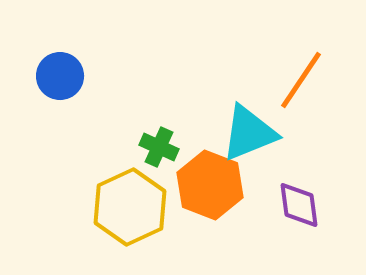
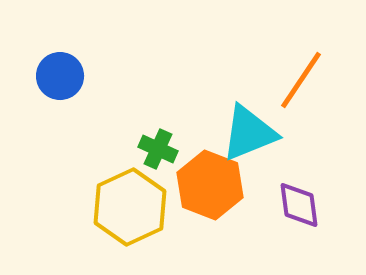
green cross: moved 1 px left, 2 px down
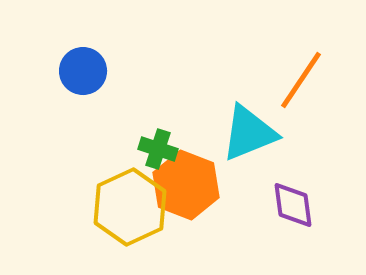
blue circle: moved 23 px right, 5 px up
green cross: rotated 6 degrees counterclockwise
orange hexagon: moved 24 px left
purple diamond: moved 6 px left
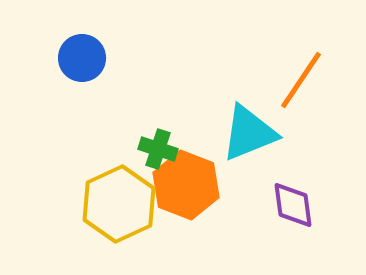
blue circle: moved 1 px left, 13 px up
yellow hexagon: moved 11 px left, 3 px up
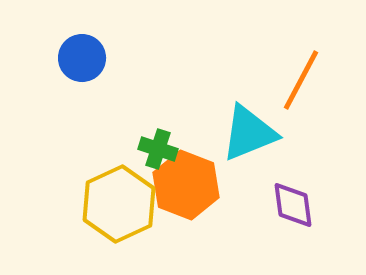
orange line: rotated 6 degrees counterclockwise
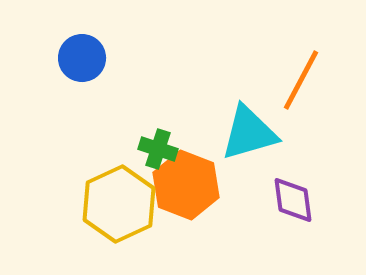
cyan triangle: rotated 6 degrees clockwise
purple diamond: moved 5 px up
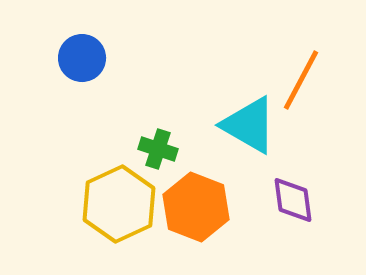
cyan triangle: moved 8 px up; rotated 46 degrees clockwise
orange hexagon: moved 10 px right, 22 px down
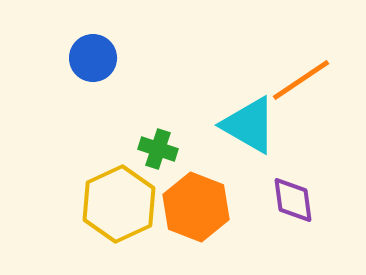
blue circle: moved 11 px right
orange line: rotated 28 degrees clockwise
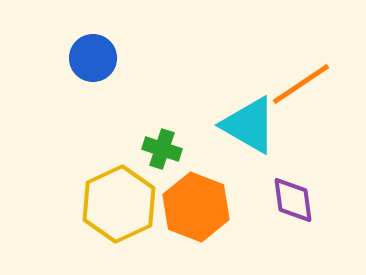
orange line: moved 4 px down
green cross: moved 4 px right
